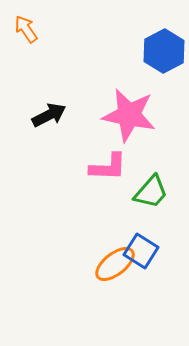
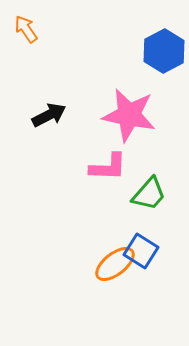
green trapezoid: moved 2 px left, 2 px down
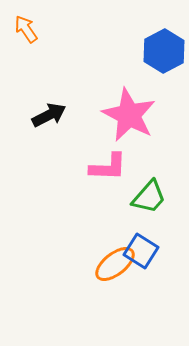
pink star: rotated 16 degrees clockwise
green trapezoid: moved 3 px down
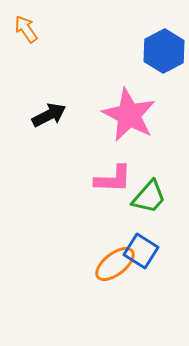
pink L-shape: moved 5 px right, 12 px down
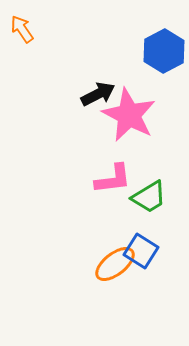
orange arrow: moved 4 px left
black arrow: moved 49 px right, 21 px up
pink L-shape: rotated 9 degrees counterclockwise
green trapezoid: rotated 18 degrees clockwise
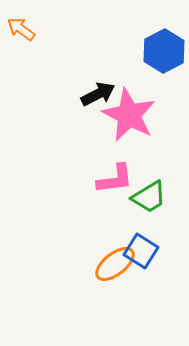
orange arrow: moved 1 px left; rotated 20 degrees counterclockwise
pink L-shape: moved 2 px right
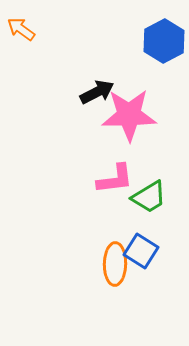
blue hexagon: moved 10 px up
black arrow: moved 1 px left, 2 px up
pink star: rotated 28 degrees counterclockwise
orange ellipse: rotated 51 degrees counterclockwise
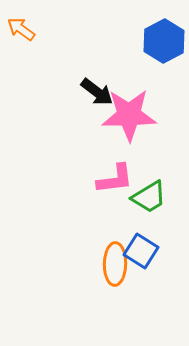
black arrow: rotated 64 degrees clockwise
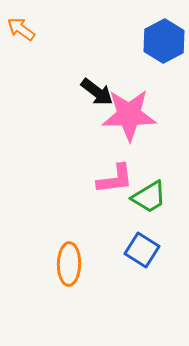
blue square: moved 1 px right, 1 px up
orange ellipse: moved 46 px left
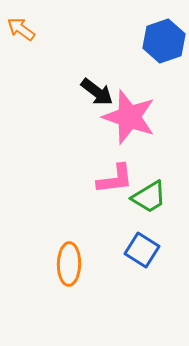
blue hexagon: rotated 9 degrees clockwise
pink star: moved 2 px down; rotated 20 degrees clockwise
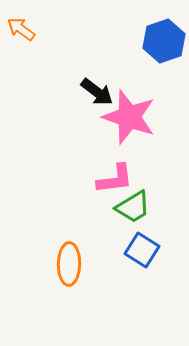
green trapezoid: moved 16 px left, 10 px down
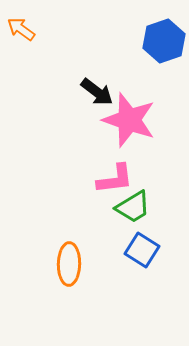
pink star: moved 3 px down
